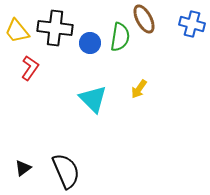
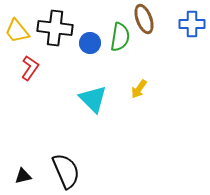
brown ellipse: rotated 8 degrees clockwise
blue cross: rotated 15 degrees counterclockwise
black triangle: moved 8 px down; rotated 24 degrees clockwise
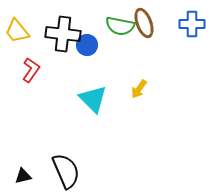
brown ellipse: moved 4 px down
black cross: moved 8 px right, 6 px down
green semicircle: moved 11 px up; rotated 92 degrees clockwise
blue circle: moved 3 px left, 2 px down
red L-shape: moved 1 px right, 2 px down
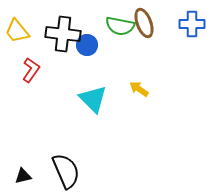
yellow arrow: rotated 90 degrees clockwise
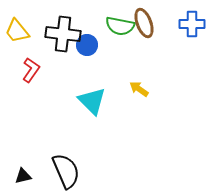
cyan triangle: moved 1 px left, 2 px down
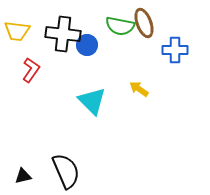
blue cross: moved 17 px left, 26 px down
yellow trapezoid: rotated 44 degrees counterclockwise
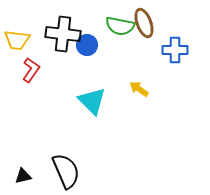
yellow trapezoid: moved 9 px down
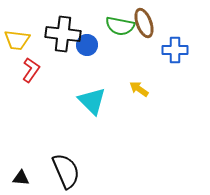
black triangle: moved 2 px left, 2 px down; rotated 18 degrees clockwise
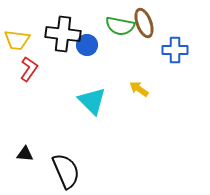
red L-shape: moved 2 px left, 1 px up
black triangle: moved 4 px right, 24 px up
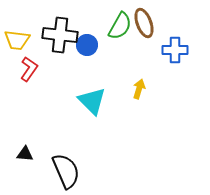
green semicircle: rotated 72 degrees counterclockwise
black cross: moved 3 px left, 1 px down
yellow arrow: rotated 72 degrees clockwise
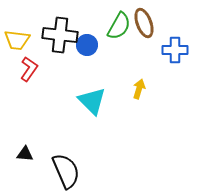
green semicircle: moved 1 px left
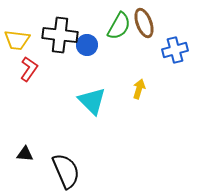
blue cross: rotated 15 degrees counterclockwise
